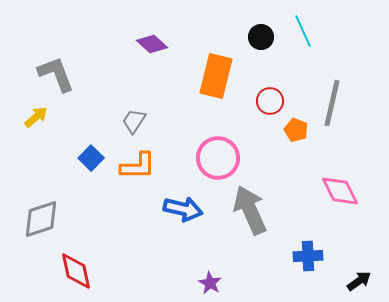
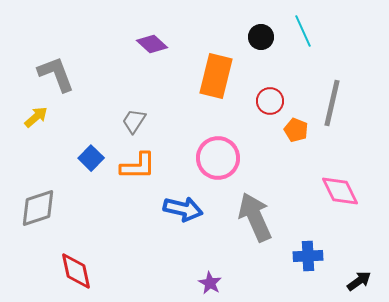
gray arrow: moved 5 px right, 7 px down
gray diamond: moved 3 px left, 11 px up
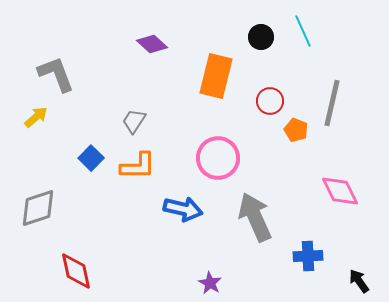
black arrow: rotated 90 degrees counterclockwise
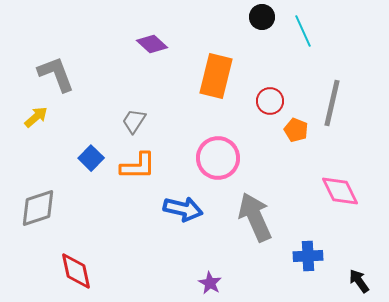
black circle: moved 1 px right, 20 px up
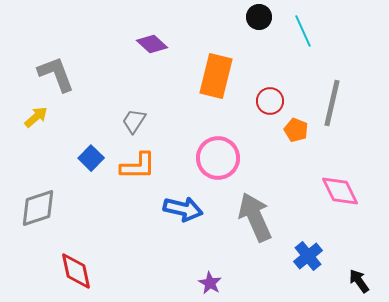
black circle: moved 3 px left
blue cross: rotated 36 degrees counterclockwise
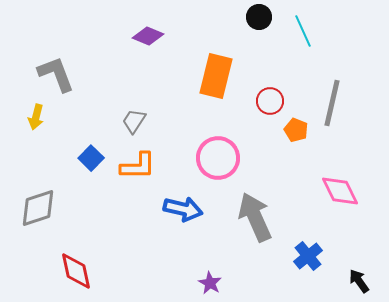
purple diamond: moved 4 px left, 8 px up; rotated 20 degrees counterclockwise
yellow arrow: rotated 145 degrees clockwise
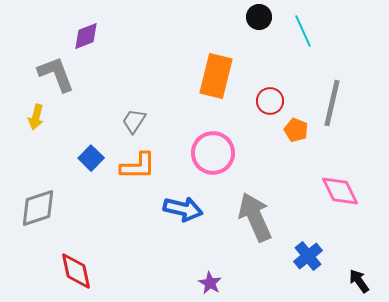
purple diamond: moved 62 px left; rotated 44 degrees counterclockwise
pink circle: moved 5 px left, 5 px up
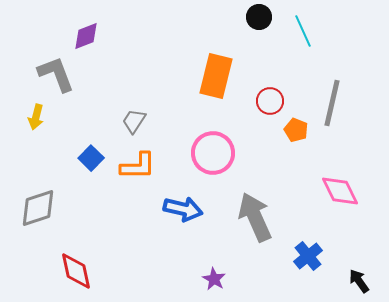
purple star: moved 4 px right, 4 px up
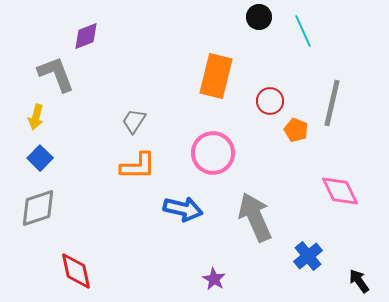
blue square: moved 51 px left
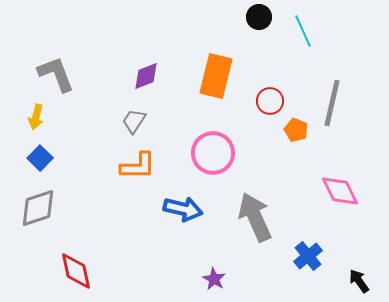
purple diamond: moved 60 px right, 40 px down
